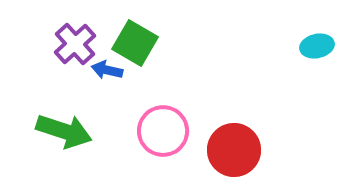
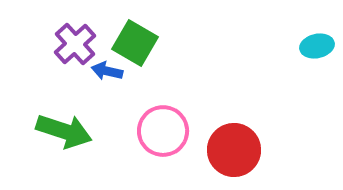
blue arrow: moved 1 px down
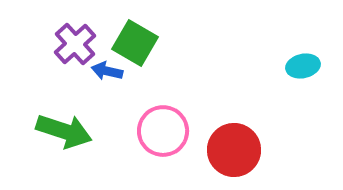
cyan ellipse: moved 14 px left, 20 px down
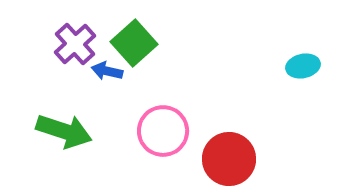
green square: moved 1 px left; rotated 18 degrees clockwise
red circle: moved 5 px left, 9 px down
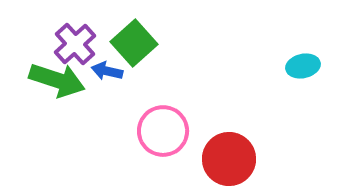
green arrow: moved 7 px left, 51 px up
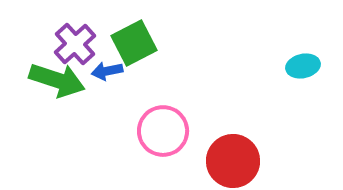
green square: rotated 15 degrees clockwise
blue arrow: rotated 24 degrees counterclockwise
red circle: moved 4 px right, 2 px down
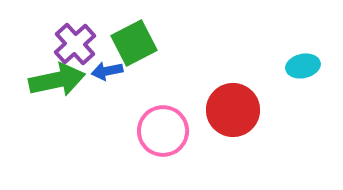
green arrow: rotated 30 degrees counterclockwise
red circle: moved 51 px up
